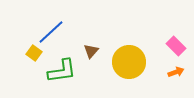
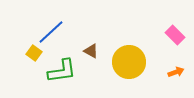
pink rectangle: moved 1 px left, 11 px up
brown triangle: rotated 42 degrees counterclockwise
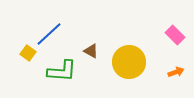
blue line: moved 2 px left, 2 px down
yellow square: moved 6 px left
green L-shape: rotated 12 degrees clockwise
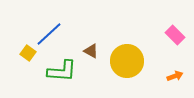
yellow circle: moved 2 px left, 1 px up
orange arrow: moved 1 px left, 4 px down
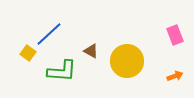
pink rectangle: rotated 24 degrees clockwise
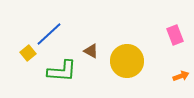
yellow square: rotated 14 degrees clockwise
orange arrow: moved 6 px right
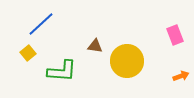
blue line: moved 8 px left, 10 px up
brown triangle: moved 4 px right, 5 px up; rotated 21 degrees counterclockwise
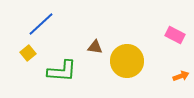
pink rectangle: rotated 42 degrees counterclockwise
brown triangle: moved 1 px down
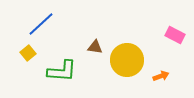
yellow circle: moved 1 px up
orange arrow: moved 20 px left
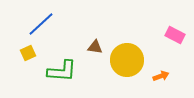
yellow square: rotated 14 degrees clockwise
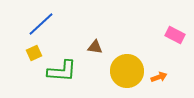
yellow square: moved 6 px right
yellow circle: moved 11 px down
orange arrow: moved 2 px left, 1 px down
